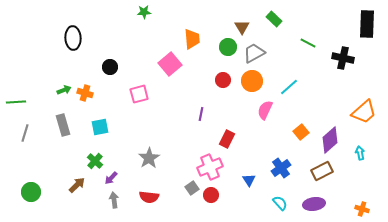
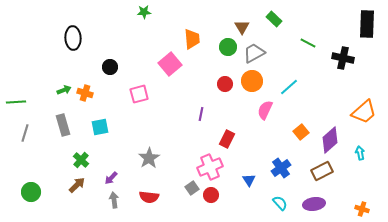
red circle at (223, 80): moved 2 px right, 4 px down
green cross at (95, 161): moved 14 px left, 1 px up
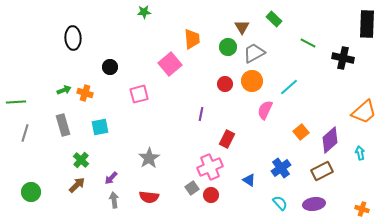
blue triangle at (249, 180): rotated 24 degrees counterclockwise
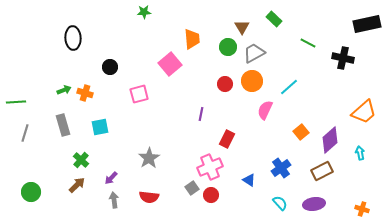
black rectangle at (367, 24): rotated 76 degrees clockwise
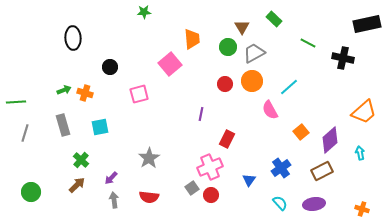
pink semicircle at (265, 110): moved 5 px right; rotated 54 degrees counterclockwise
blue triangle at (249, 180): rotated 32 degrees clockwise
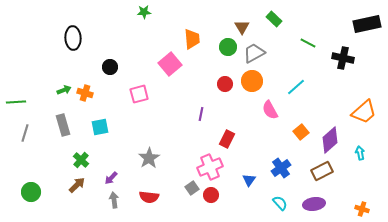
cyan line at (289, 87): moved 7 px right
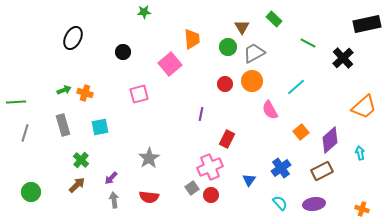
black ellipse at (73, 38): rotated 30 degrees clockwise
black cross at (343, 58): rotated 35 degrees clockwise
black circle at (110, 67): moved 13 px right, 15 px up
orange trapezoid at (364, 112): moved 5 px up
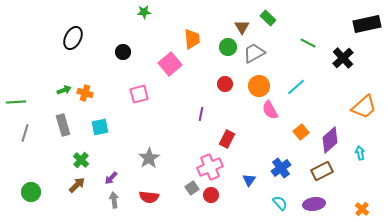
green rectangle at (274, 19): moved 6 px left, 1 px up
orange circle at (252, 81): moved 7 px right, 5 px down
orange cross at (362, 209): rotated 24 degrees clockwise
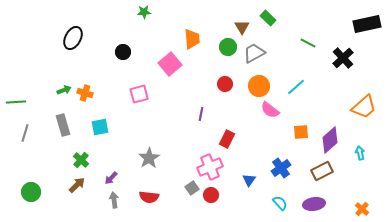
pink semicircle at (270, 110): rotated 24 degrees counterclockwise
orange square at (301, 132): rotated 35 degrees clockwise
